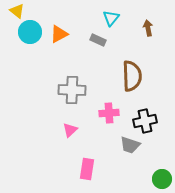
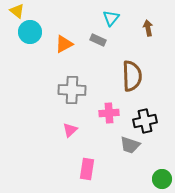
orange triangle: moved 5 px right, 10 px down
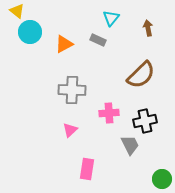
brown semicircle: moved 9 px right, 1 px up; rotated 48 degrees clockwise
gray trapezoid: rotated 135 degrees counterclockwise
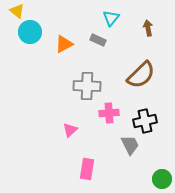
gray cross: moved 15 px right, 4 px up
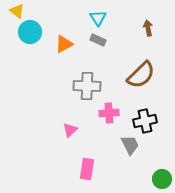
cyan triangle: moved 13 px left; rotated 12 degrees counterclockwise
